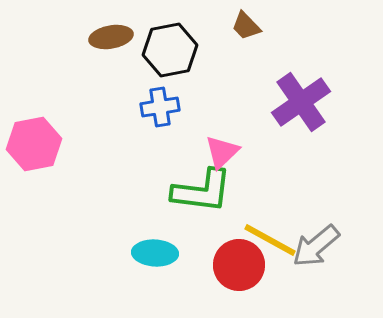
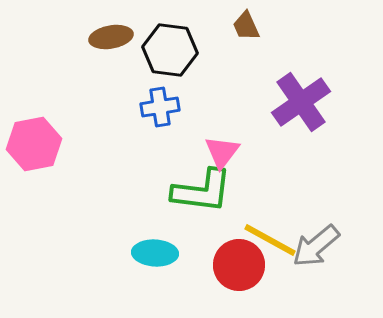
brown trapezoid: rotated 20 degrees clockwise
black hexagon: rotated 18 degrees clockwise
pink triangle: rotated 9 degrees counterclockwise
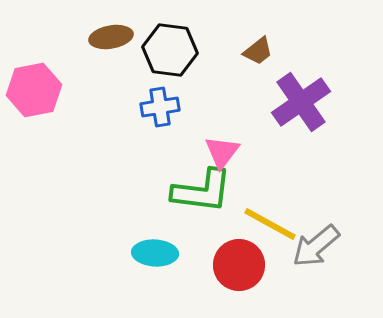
brown trapezoid: moved 12 px right, 25 px down; rotated 104 degrees counterclockwise
pink hexagon: moved 54 px up
yellow line: moved 16 px up
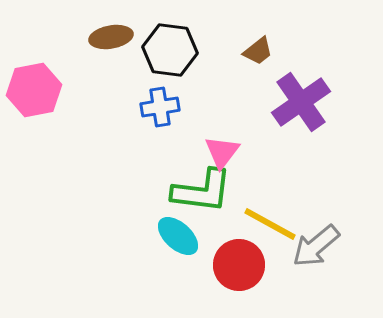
cyan ellipse: moved 23 px right, 17 px up; rotated 39 degrees clockwise
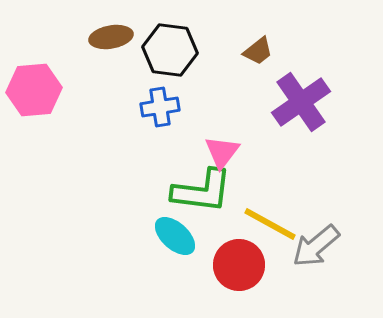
pink hexagon: rotated 6 degrees clockwise
cyan ellipse: moved 3 px left
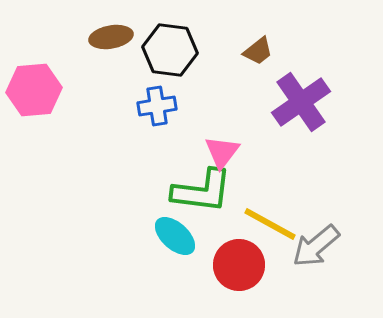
blue cross: moved 3 px left, 1 px up
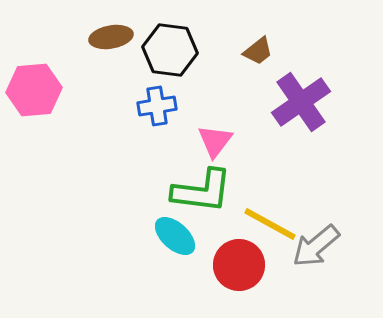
pink triangle: moved 7 px left, 11 px up
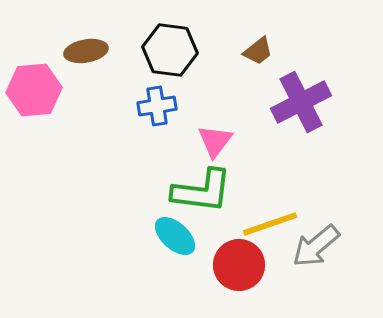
brown ellipse: moved 25 px left, 14 px down
purple cross: rotated 8 degrees clockwise
yellow line: rotated 48 degrees counterclockwise
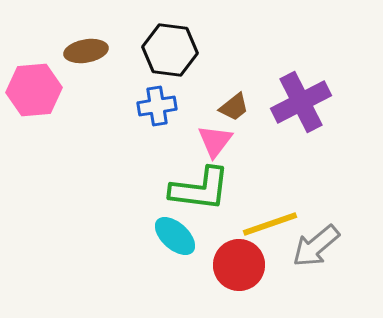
brown trapezoid: moved 24 px left, 56 px down
green L-shape: moved 2 px left, 2 px up
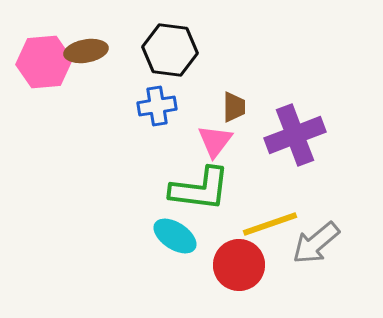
pink hexagon: moved 10 px right, 28 px up
purple cross: moved 6 px left, 33 px down; rotated 6 degrees clockwise
brown trapezoid: rotated 52 degrees counterclockwise
cyan ellipse: rotated 9 degrees counterclockwise
gray arrow: moved 3 px up
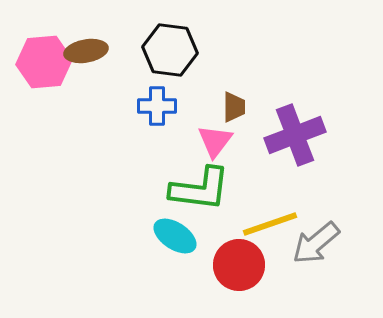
blue cross: rotated 9 degrees clockwise
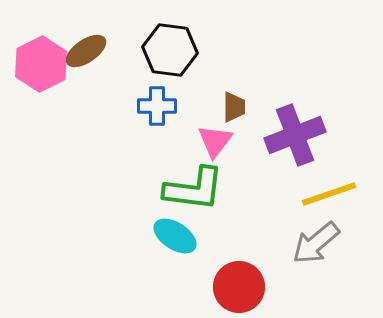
brown ellipse: rotated 24 degrees counterclockwise
pink hexagon: moved 3 px left, 2 px down; rotated 22 degrees counterclockwise
green L-shape: moved 6 px left
yellow line: moved 59 px right, 30 px up
red circle: moved 22 px down
